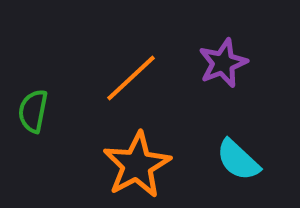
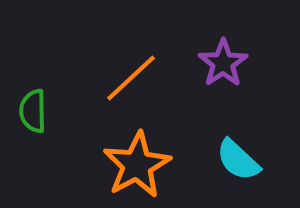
purple star: rotated 12 degrees counterclockwise
green semicircle: rotated 12 degrees counterclockwise
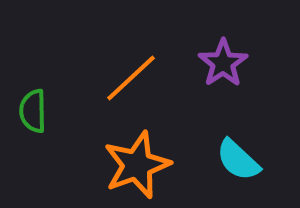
orange star: rotated 8 degrees clockwise
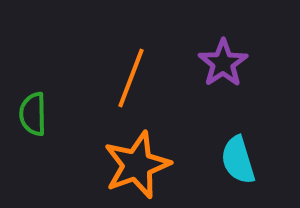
orange line: rotated 26 degrees counterclockwise
green semicircle: moved 3 px down
cyan semicircle: rotated 30 degrees clockwise
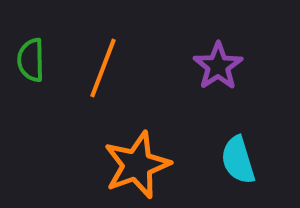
purple star: moved 5 px left, 3 px down
orange line: moved 28 px left, 10 px up
green semicircle: moved 2 px left, 54 px up
